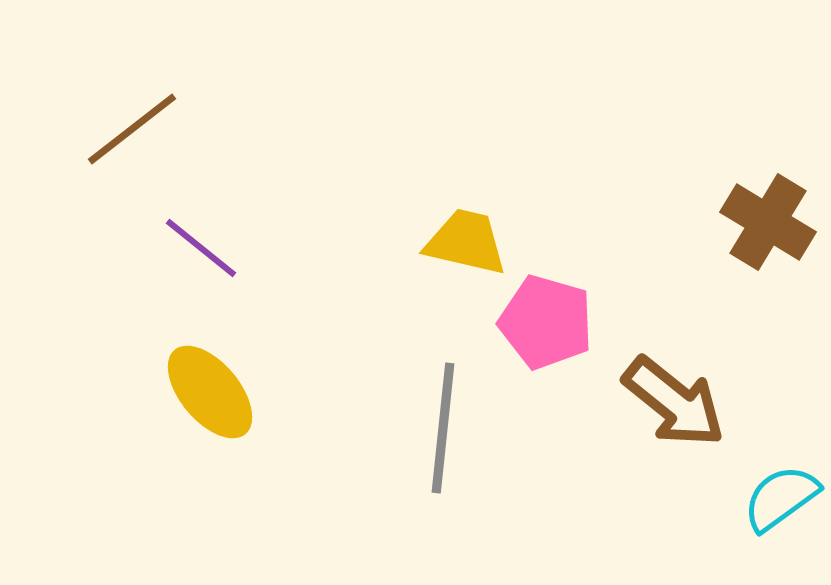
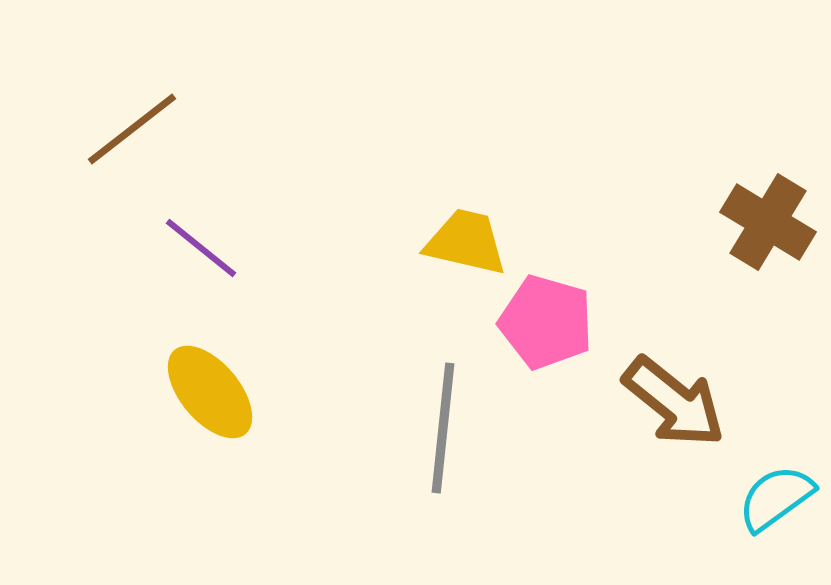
cyan semicircle: moved 5 px left
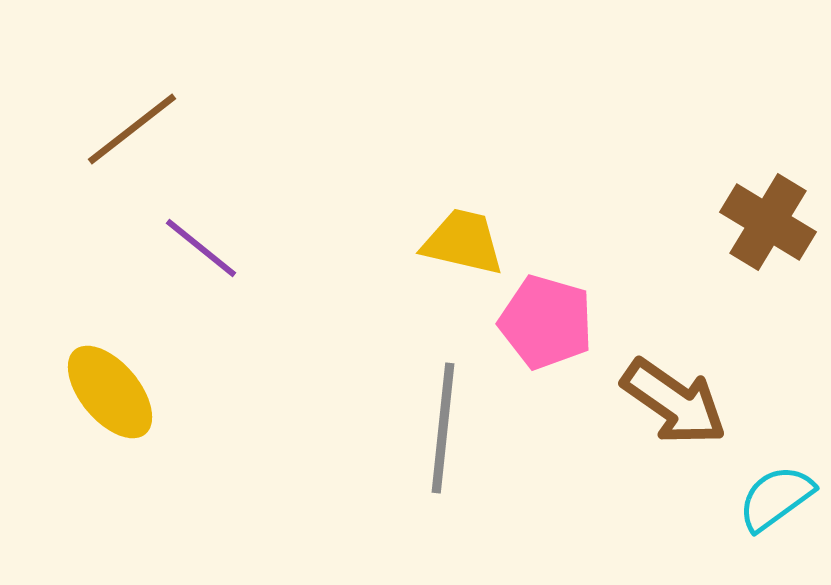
yellow trapezoid: moved 3 px left
yellow ellipse: moved 100 px left
brown arrow: rotated 4 degrees counterclockwise
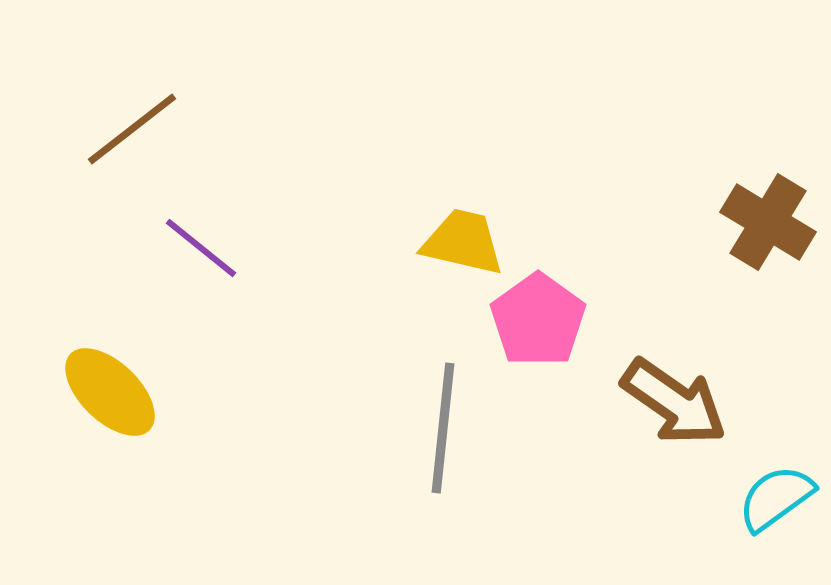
pink pentagon: moved 8 px left, 2 px up; rotated 20 degrees clockwise
yellow ellipse: rotated 6 degrees counterclockwise
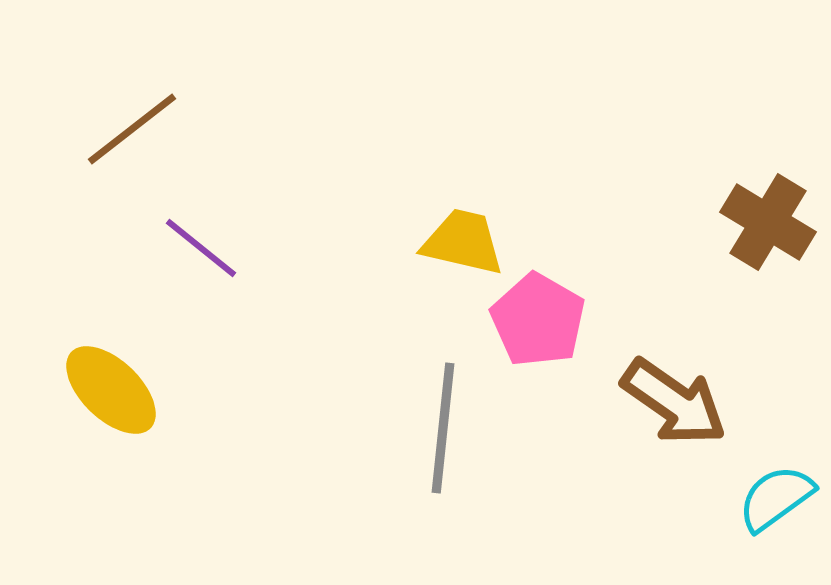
pink pentagon: rotated 6 degrees counterclockwise
yellow ellipse: moved 1 px right, 2 px up
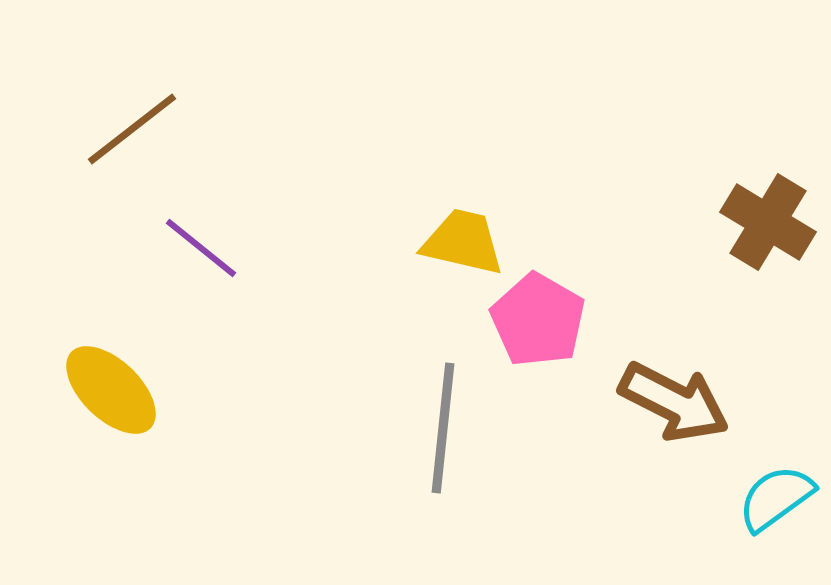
brown arrow: rotated 8 degrees counterclockwise
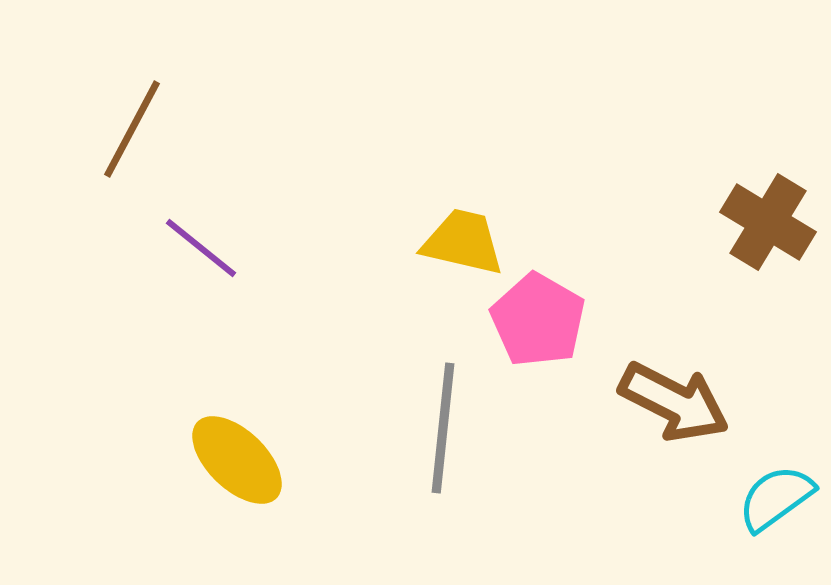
brown line: rotated 24 degrees counterclockwise
yellow ellipse: moved 126 px right, 70 px down
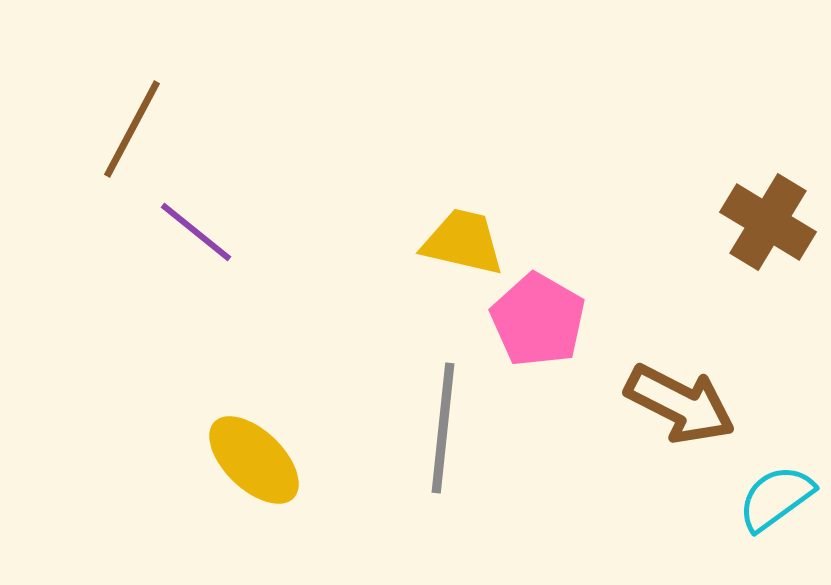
purple line: moved 5 px left, 16 px up
brown arrow: moved 6 px right, 2 px down
yellow ellipse: moved 17 px right
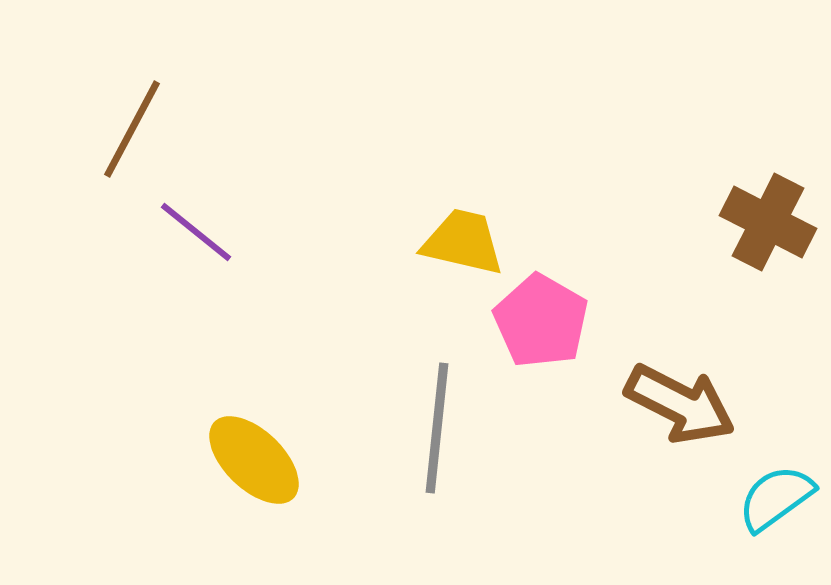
brown cross: rotated 4 degrees counterclockwise
pink pentagon: moved 3 px right, 1 px down
gray line: moved 6 px left
